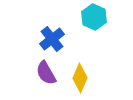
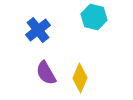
cyan hexagon: rotated 10 degrees counterclockwise
blue cross: moved 14 px left, 9 px up
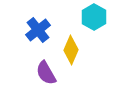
cyan hexagon: rotated 15 degrees clockwise
yellow diamond: moved 9 px left, 28 px up
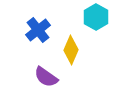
cyan hexagon: moved 2 px right
purple semicircle: moved 4 px down; rotated 25 degrees counterclockwise
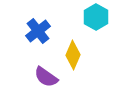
blue cross: moved 1 px down
yellow diamond: moved 2 px right, 5 px down
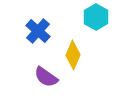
blue cross: rotated 10 degrees counterclockwise
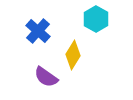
cyan hexagon: moved 2 px down
yellow diamond: rotated 8 degrees clockwise
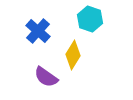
cyan hexagon: moved 6 px left; rotated 10 degrees counterclockwise
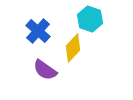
yellow diamond: moved 7 px up; rotated 12 degrees clockwise
purple semicircle: moved 1 px left, 7 px up
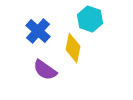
yellow diamond: rotated 32 degrees counterclockwise
